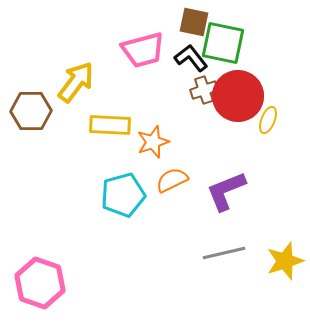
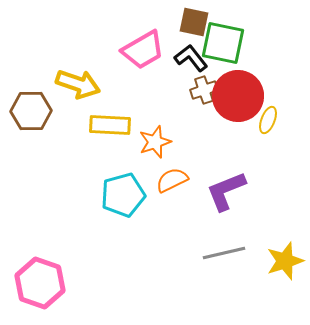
pink trapezoid: rotated 15 degrees counterclockwise
yellow arrow: moved 2 px right, 2 px down; rotated 72 degrees clockwise
orange star: moved 2 px right
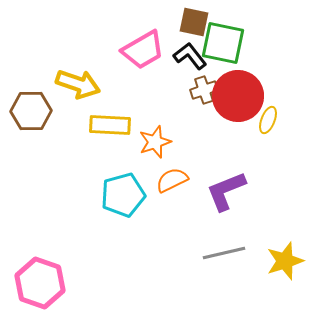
black L-shape: moved 1 px left, 2 px up
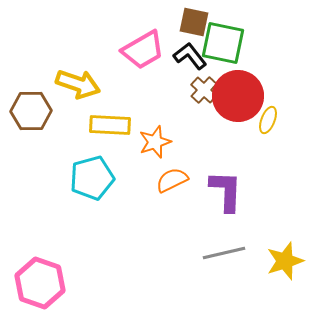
brown cross: rotated 28 degrees counterclockwise
purple L-shape: rotated 114 degrees clockwise
cyan pentagon: moved 31 px left, 17 px up
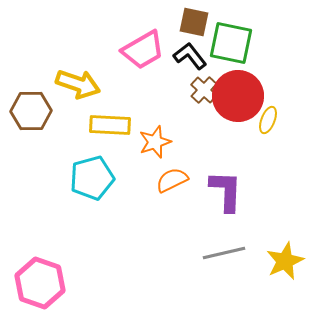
green square: moved 8 px right
yellow star: rotated 6 degrees counterclockwise
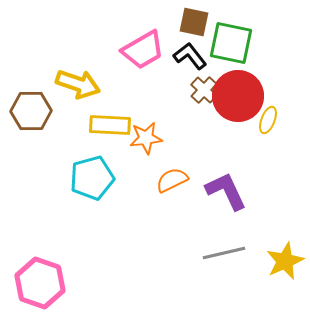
orange star: moved 9 px left, 4 px up; rotated 12 degrees clockwise
purple L-shape: rotated 27 degrees counterclockwise
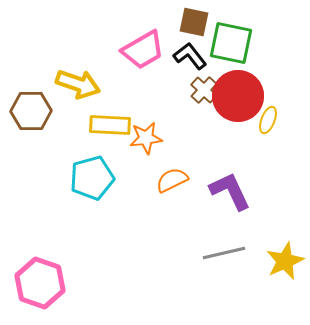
purple L-shape: moved 4 px right
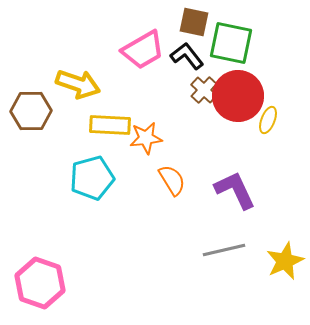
black L-shape: moved 3 px left
orange semicircle: rotated 84 degrees clockwise
purple L-shape: moved 5 px right, 1 px up
gray line: moved 3 px up
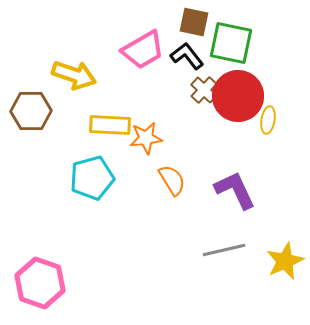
yellow arrow: moved 4 px left, 9 px up
yellow ellipse: rotated 12 degrees counterclockwise
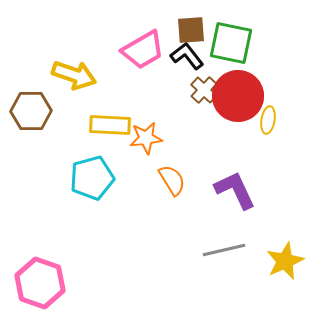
brown square: moved 3 px left, 8 px down; rotated 16 degrees counterclockwise
